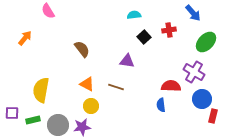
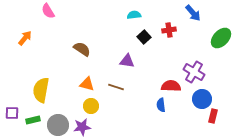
green ellipse: moved 15 px right, 4 px up
brown semicircle: rotated 18 degrees counterclockwise
orange triangle: rotated 14 degrees counterclockwise
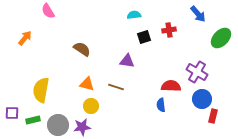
blue arrow: moved 5 px right, 1 px down
black square: rotated 24 degrees clockwise
purple cross: moved 3 px right
